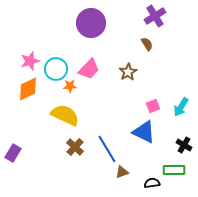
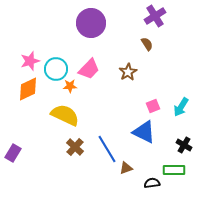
brown triangle: moved 4 px right, 4 px up
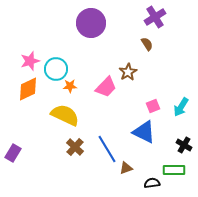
purple cross: moved 1 px down
pink trapezoid: moved 17 px right, 18 px down
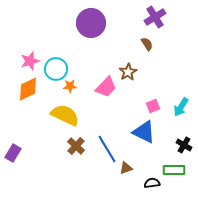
brown cross: moved 1 px right, 1 px up
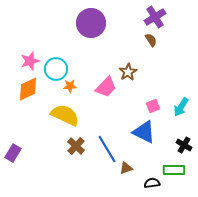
brown semicircle: moved 4 px right, 4 px up
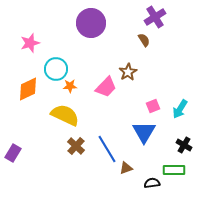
brown semicircle: moved 7 px left
pink star: moved 18 px up
cyan arrow: moved 1 px left, 2 px down
blue triangle: rotated 35 degrees clockwise
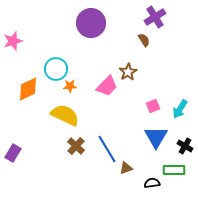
pink star: moved 17 px left, 2 px up
pink trapezoid: moved 1 px right, 1 px up
blue triangle: moved 12 px right, 5 px down
black cross: moved 1 px right, 1 px down
